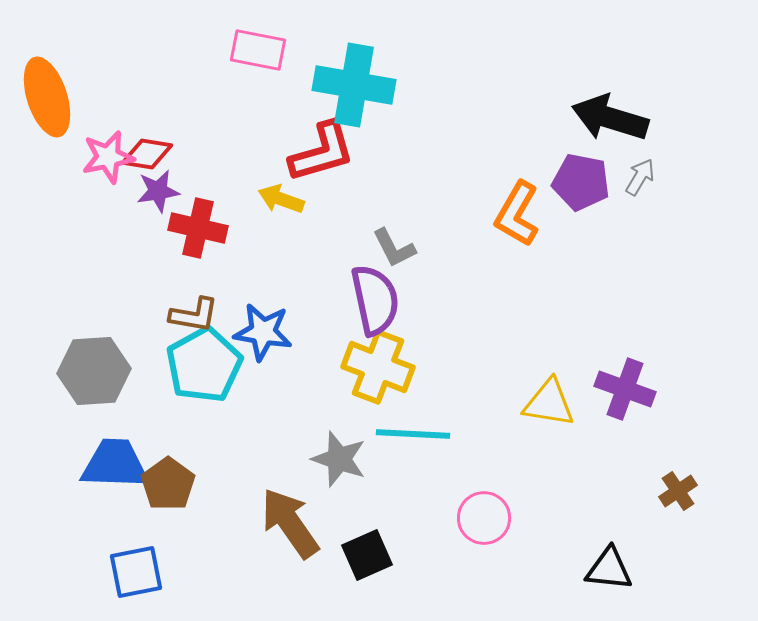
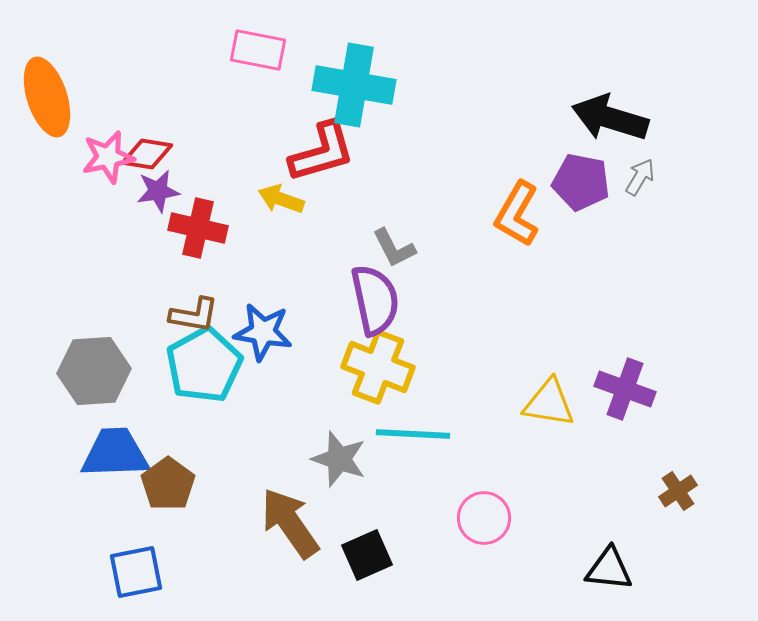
blue trapezoid: moved 11 px up; rotated 4 degrees counterclockwise
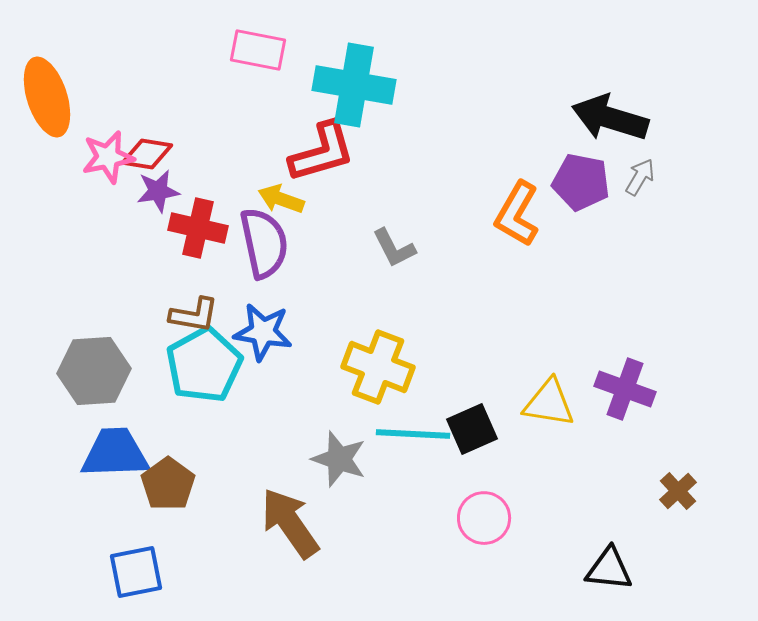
purple semicircle: moved 111 px left, 57 px up
brown cross: rotated 9 degrees counterclockwise
black square: moved 105 px right, 126 px up
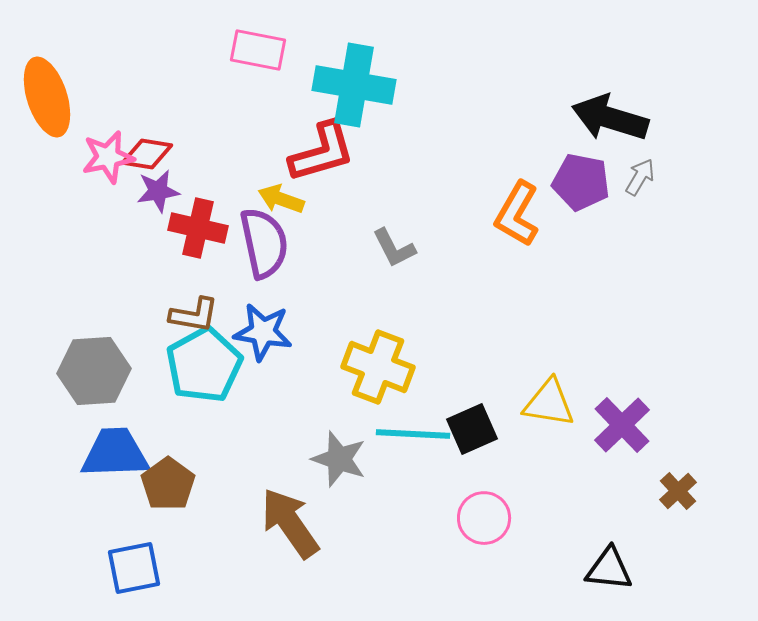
purple cross: moved 3 px left, 36 px down; rotated 26 degrees clockwise
blue square: moved 2 px left, 4 px up
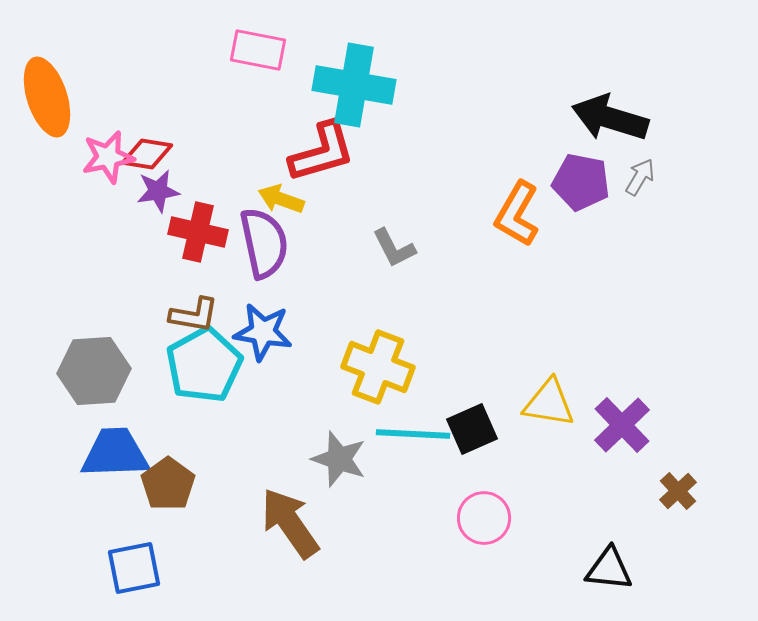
red cross: moved 4 px down
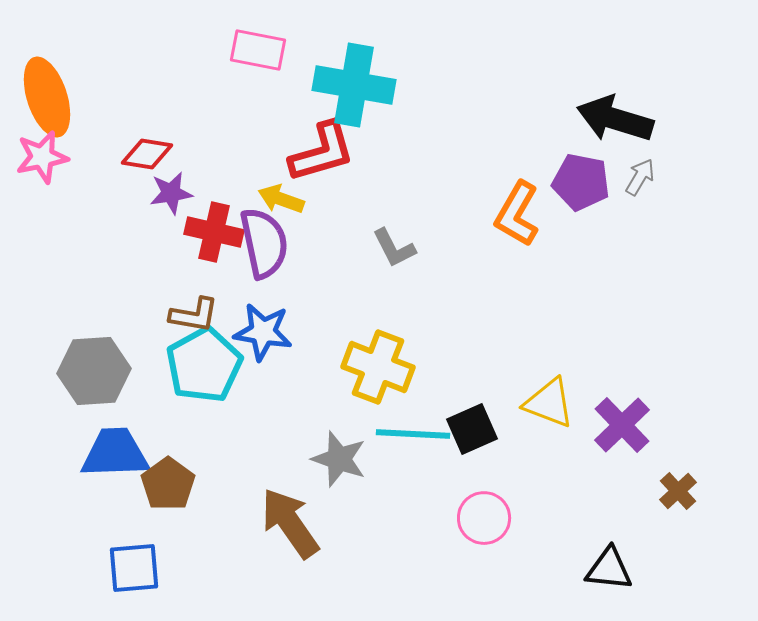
black arrow: moved 5 px right, 1 px down
pink star: moved 66 px left
purple star: moved 13 px right, 2 px down
red cross: moved 16 px right
yellow triangle: rotated 12 degrees clockwise
blue square: rotated 6 degrees clockwise
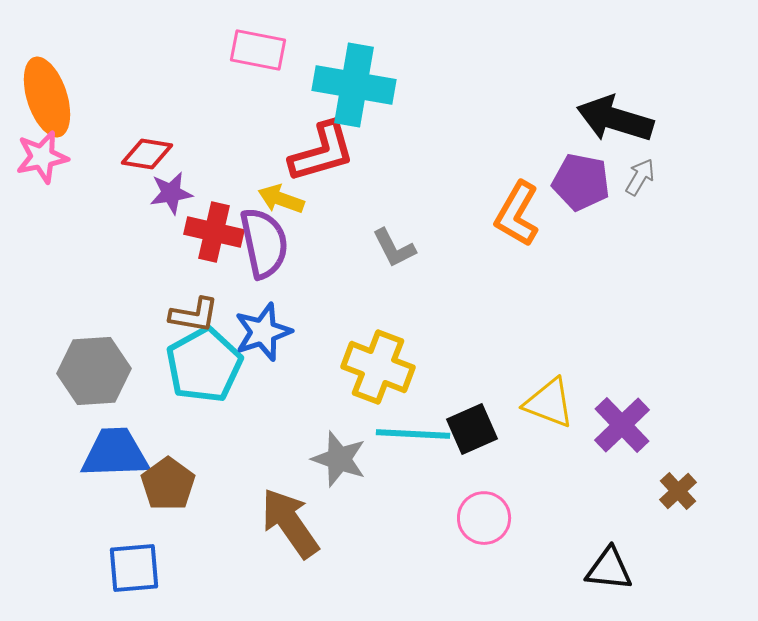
blue star: rotated 28 degrees counterclockwise
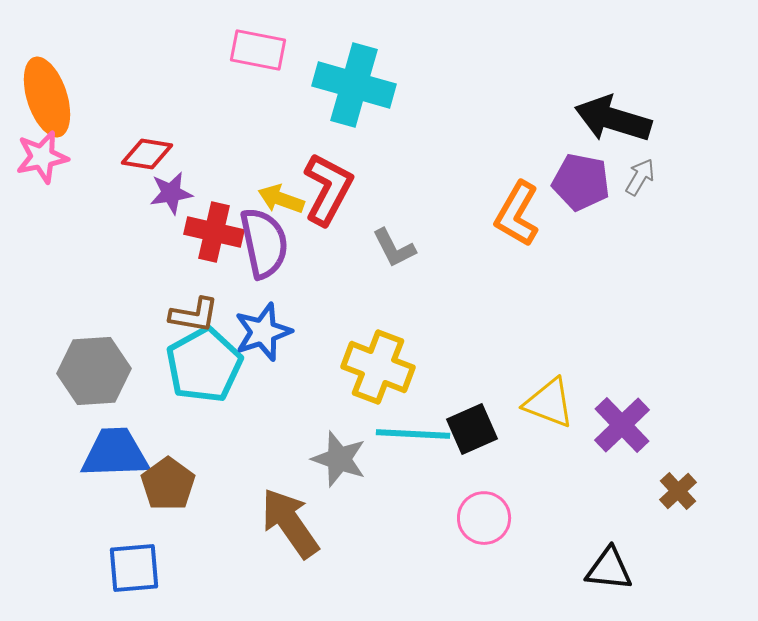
cyan cross: rotated 6 degrees clockwise
black arrow: moved 2 px left
red L-shape: moved 6 px right, 37 px down; rotated 46 degrees counterclockwise
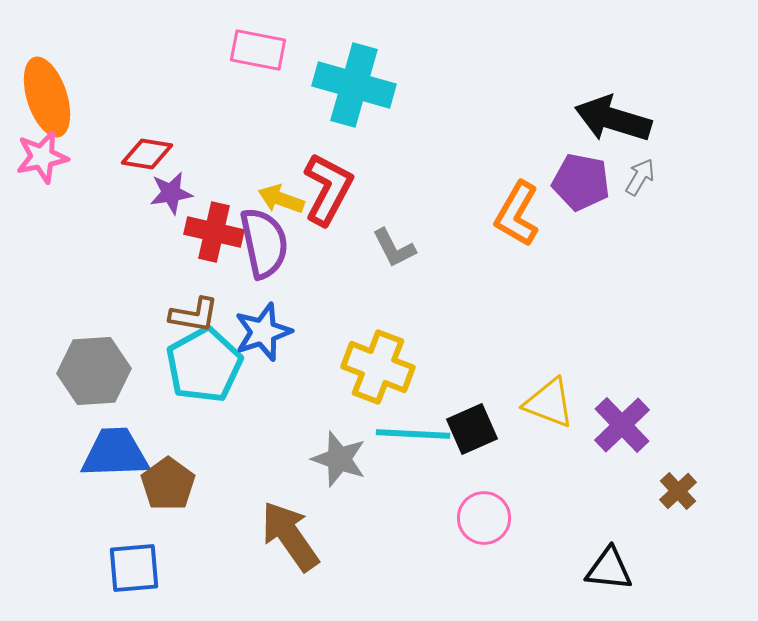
brown arrow: moved 13 px down
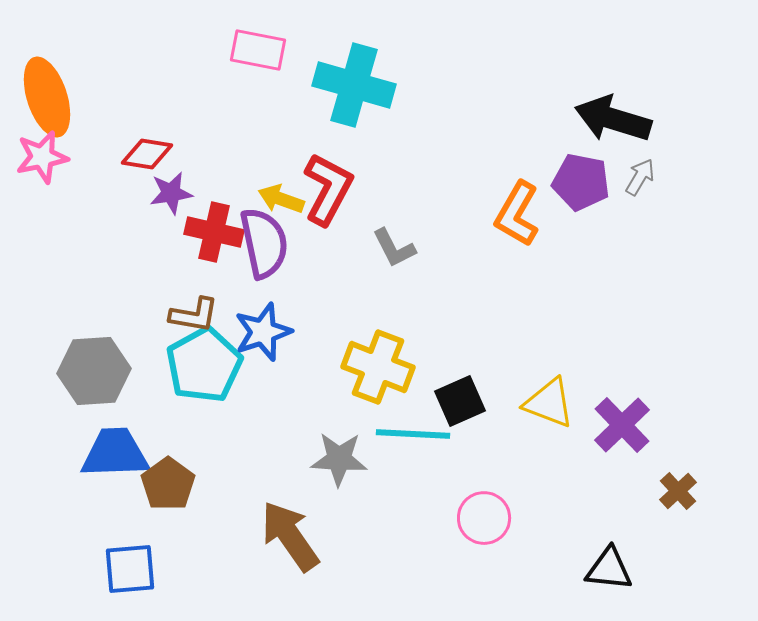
black square: moved 12 px left, 28 px up
gray star: rotated 16 degrees counterclockwise
blue square: moved 4 px left, 1 px down
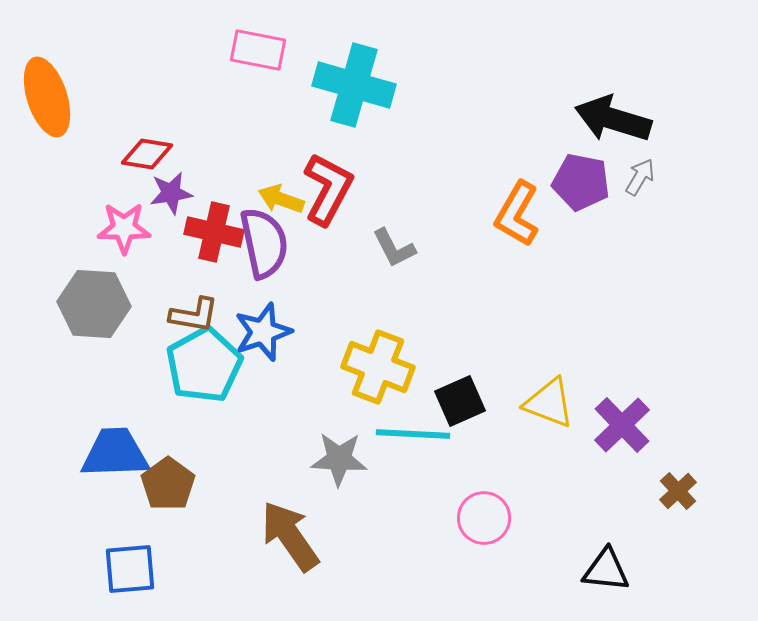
pink star: moved 82 px right, 71 px down; rotated 12 degrees clockwise
gray hexagon: moved 67 px up; rotated 8 degrees clockwise
black triangle: moved 3 px left, 1 px down
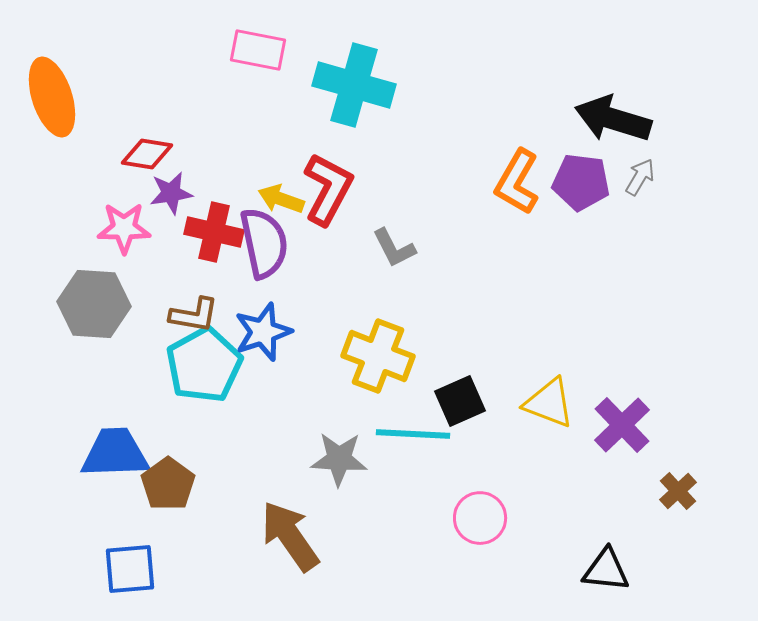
orange ellipse: moved 5 px right
purple pentagon: rotated 4 degrees counterclockwise
orange L-shape: moved 32 px up
yellow cross: moved 11 px up
pink circle: moved 4 px left
